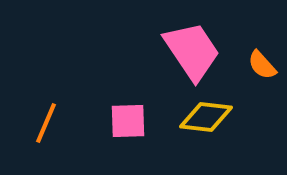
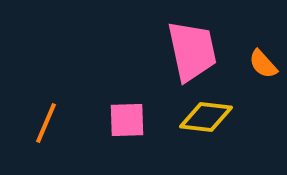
pink trapezoid: rotated 22 degrees clockwise
orange semicircle: moved 1 px right, 1 px up
pink square: moved 1 px left, 1 px up
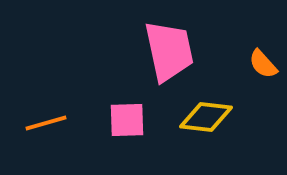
pink trapezoid: moved 23 px left
orange line: rotated 51 degrees clockwise
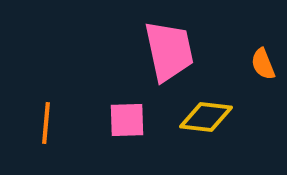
orange semicircle: rotated 20 degrees clockwise
orange line: rotated 69 degrees counterclockwise
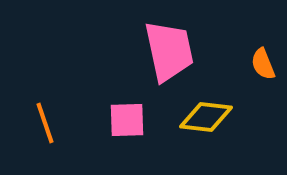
orange line: moved 1 px left; rotated 24 degrees counterclockwise
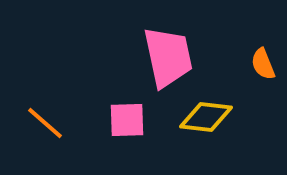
pink trapezoid: moved 1 px left, 6 px down
orange line: rotated 30 degrees counterclockwise
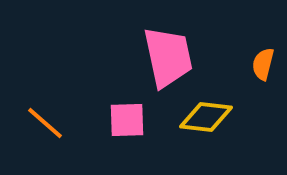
orange semicircle: rotated 36 degrees clockwise
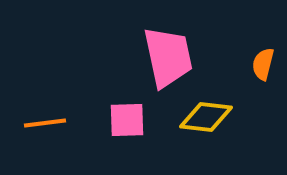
orange line: rotated 48 degrees counterclockwise
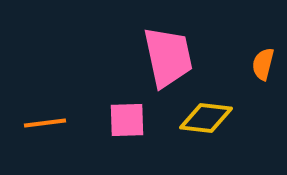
yellow diamond: moved 1 px down
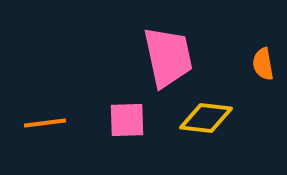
orange semicircle: rotated 24 degrees counterclockwise
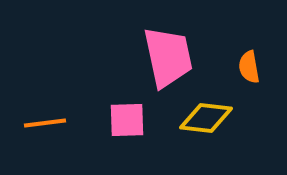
orange semicircle: moved 14 px left, 3 px down
